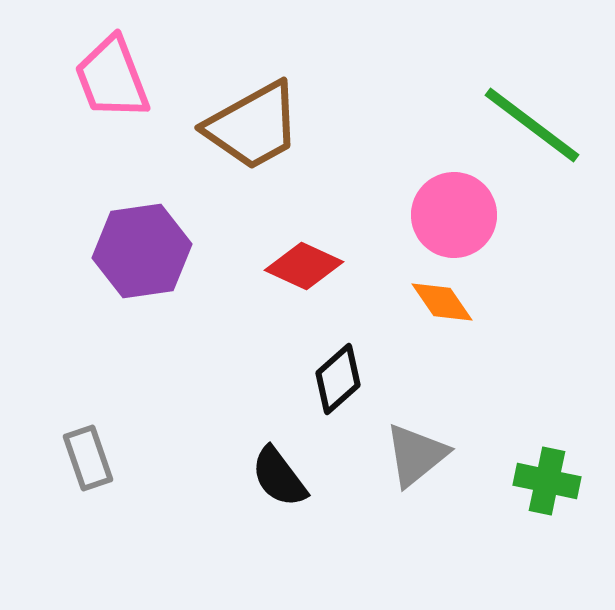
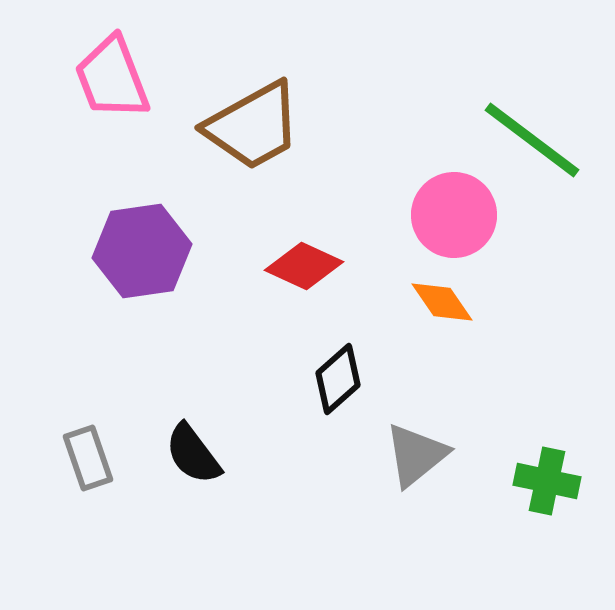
green line: moved 15 px down
black semicircle: moved 86 px left, 23 px up
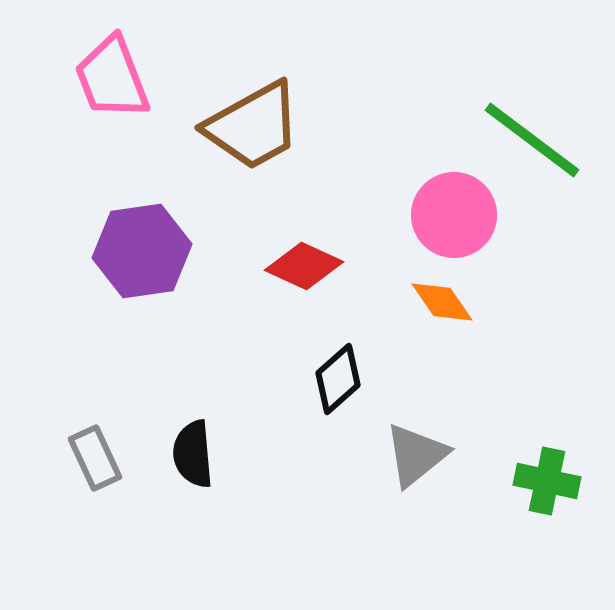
black semicircle: rotated 32 degrees clockwise
gray rectangle: moved 7 px right; rotated 6 degrees counterclockwise
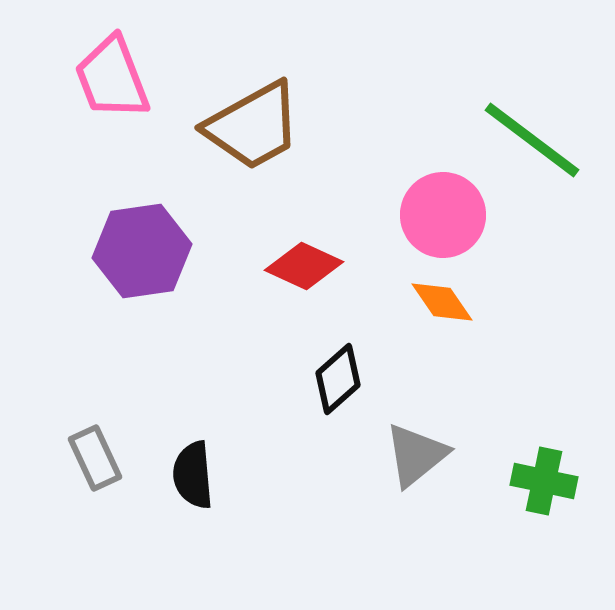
pink circle: moved 11 px left
black semicircle: moved 21 px down
green cross: moved 3 px left
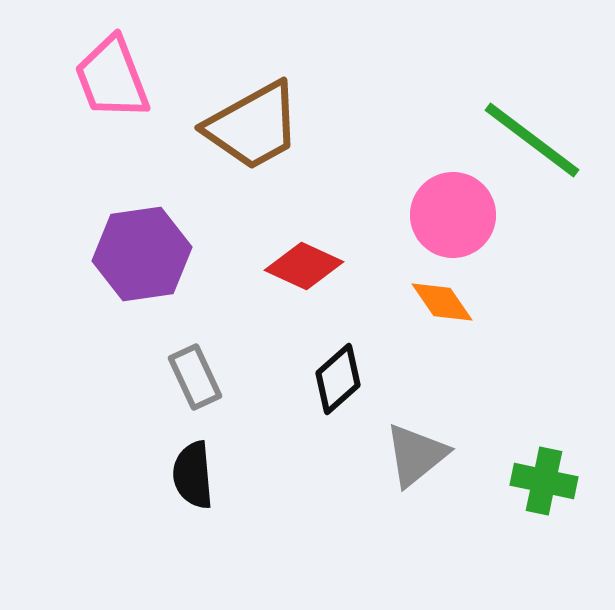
pink circle: moved 10 px right
purple hexagon: moved 3 px down
gray rectangle: moved 100 px right, 81 px up
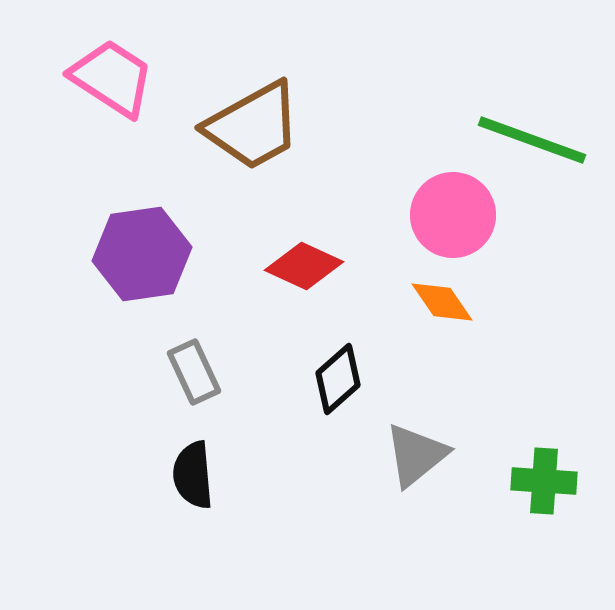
pink trapezoid: rotated 144 degrees clockwise
green line: rotated 17 degrees counterclockwise
gray rectangle: moved 1 px left, 5 px up
green cross: rotated 8 degrees counterclockwise
